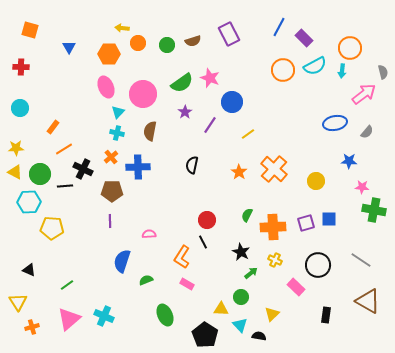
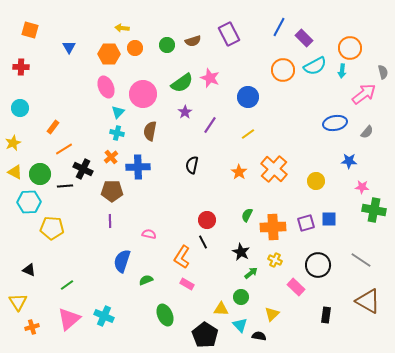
orange circle at (138, 43): moved 3 px left, 5 px down
blue circle at (232, 102): moved 16 px right, 5 px up
yellow star at (16, 148): moved 3 px left, 5 px up; rotated 21 degrees counterclockwise
pink semicircle at (149, 234): rotated 16 degrees clockwise
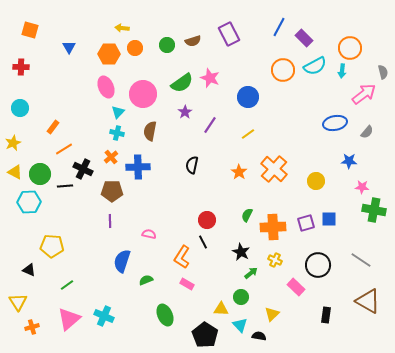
yellow pentagon at (52, 228): moved 18 px down
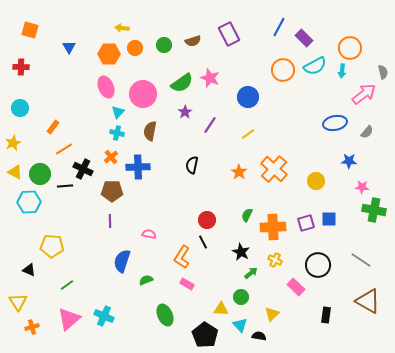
green circle at (167, 45): moved 3 px left
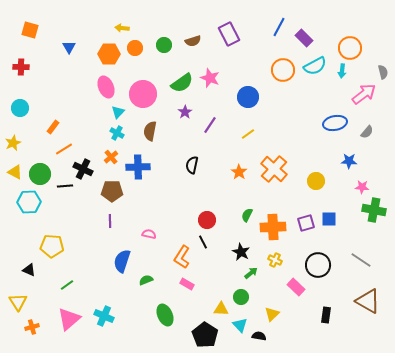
cyan cross at (117, 133): rotated 16 degrees clockwise
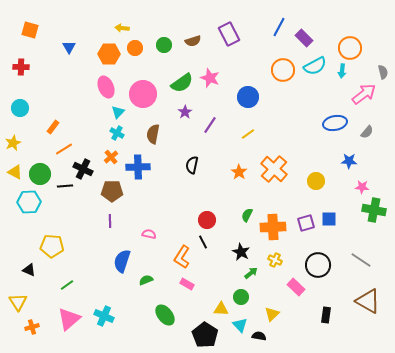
brown semicircle at (150, 131): moved 3 px right, 3 px down
green ellipse at (165, 315): rotated 15 degrees counterclockwise
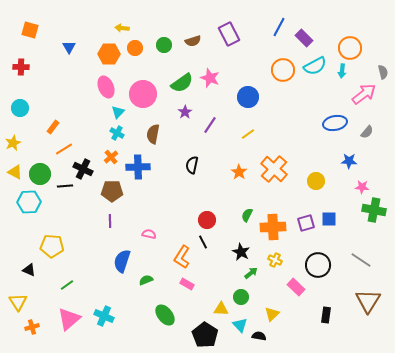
brown triangle at (368, 301): rotated 32 degrees clockwise
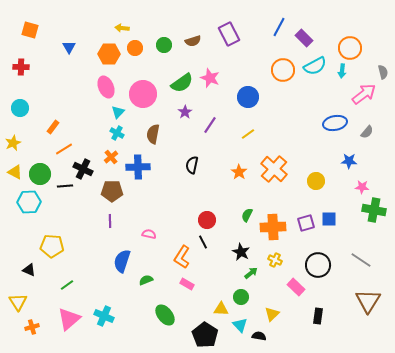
black rectangle at (326, 315): moved 8 px left, 1 px down
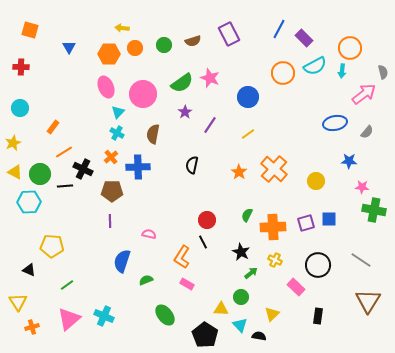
blue line at (279, 27): moved 2 px down
orange circle at (283, 70): moved 3 px down
orange line at (64, 149): moved 3 px down
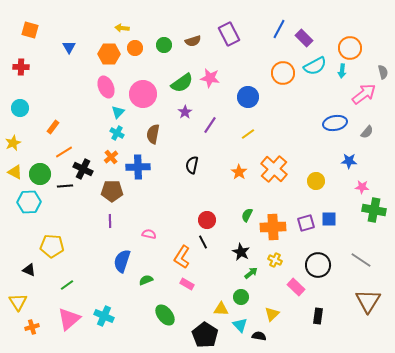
pink star at (210, 78): rotated 12 degrees counterclockwise
